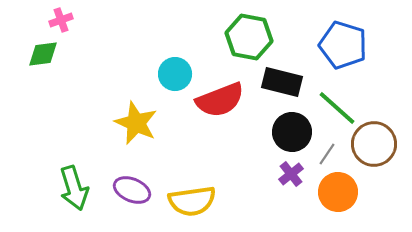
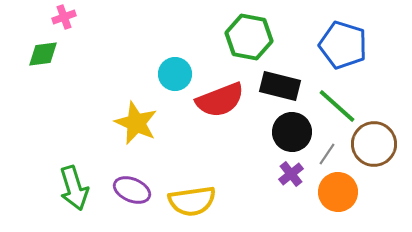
pink cross: moved 3 px right, 3 px up
black rectangle: moved 2 px left, 4 px down
green line: moved 2 px up
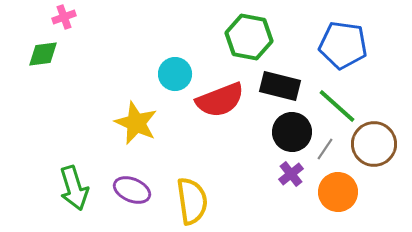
blue pentagon: rotated 9 degrees counterclockwise
gray line: moved 2 px left, 5 px up
yellow semicircle: rotated 90 degrees counterclockwise
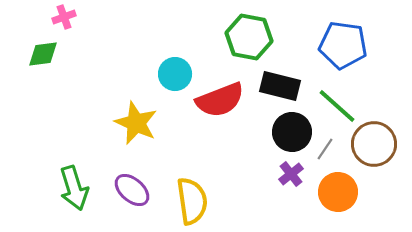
purple ellipse: rotated 18 degrees clockwise
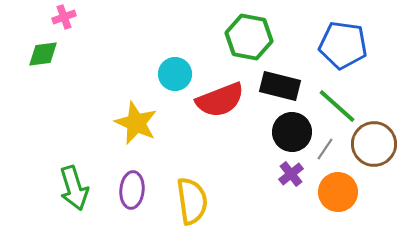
purple ellipse: rotated 54 degrees clockwise
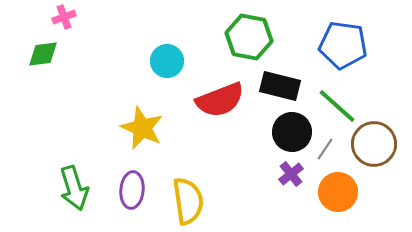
cyan circle: moved 8 px left, 13 px up
yellow star: moved 6 px right, 5 px down
yellow semicircle: moved 4 px left
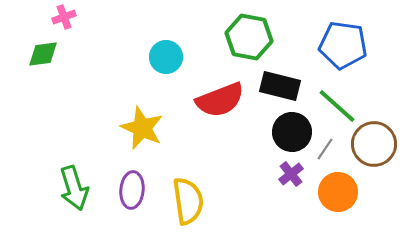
cyan circle: moved 1 px left, 4 px up
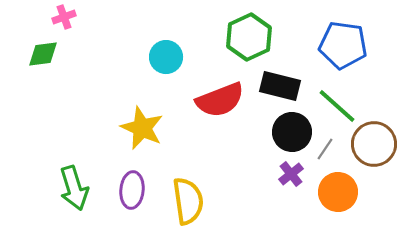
green hexagon: rotated 24 degrees clockwise
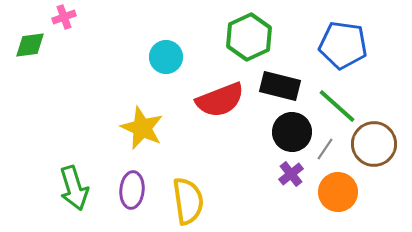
green diamond: moved 13 px left, 9 px up
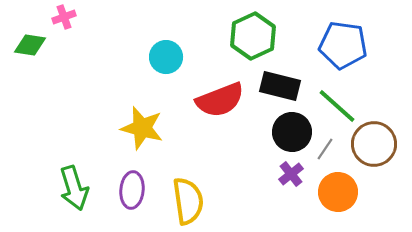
green hexagon: moved 4 px right, 1 px up
green diamond: rotated 16 degrees clockwise
yellow star: rotated 9 degrees counterclockwise
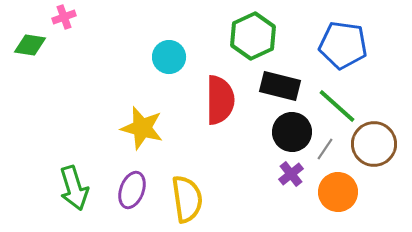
cyan circle: moved 3 px right
red semicircle: rotated 69 degrees counterclockwise
purple ellipse: rotated 15 degrees clockwise
yellow semicircle: moved 1 px left, 2 px up
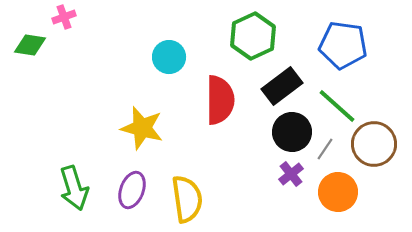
black rectangle: moved 2 px right; rotated 51 degrees counterclockwise
